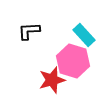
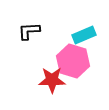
cyan rectangle: rotated 70 degrees counterclockwise
red star: rotated 16 degrees clockwise
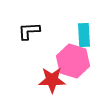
cyan rectangle: rotated 70 degrees counterclockwise
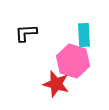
black L-shape: moved 3 px left, 2 px down
red star: moved 4 px right, 4 px down; rotated 16 degrees clockwise
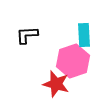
black L-shape: moved 1 px right, 2 px down
pink hexagon: rotated 24 degrees clockwise
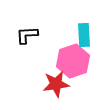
red star: rotated 24 degrees counterclockwise
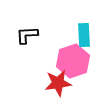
red star: moved 2 px right, 1 px up
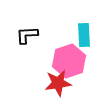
pink hexagon: moved 4 px left
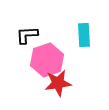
pink hexagon: moved 22 px left, 1 px up
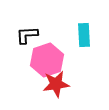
red star: moved 2 px left, 1 px down
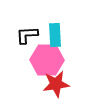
cyan rectangle: moved 29 px left
pink hexagon: rotated 20 degrees clockwise
